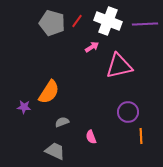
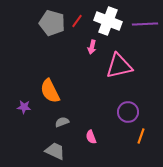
pink arrow: rotated 136 degrees clockwise
orange semicircle: moved 1 px right, 1 px up; rotated 120 degrees clockwise
orange line: rotated 21 degrees clockwise
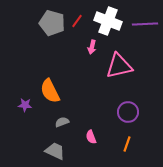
purple star: moved 1 px right, 2 px up
orange line: moved 14 px left, 8 px down
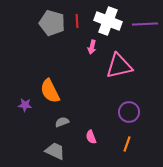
red line: rotated 40 degrees counterclockwise
purple circle: moved 1 px right
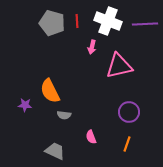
gray semicircle: moved 2 px right, 7 px up; rotated 152 degrees counterclockwise
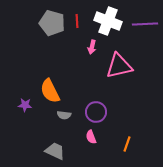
purple circle: moved 33 px left
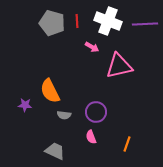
pink arrow: rotated 72 degrees counterclockwise
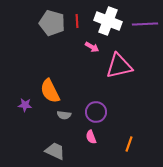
orange line: moved 2 px right
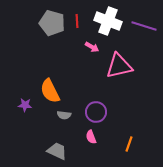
purple line: moved 1 px left, 2 px down; rotated 20 degrees clockwise
gray trapezoid: moved 2 px right
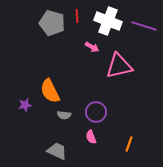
red line: moved 5 px up
purple star: rotated 16 degrees counterclockwise
